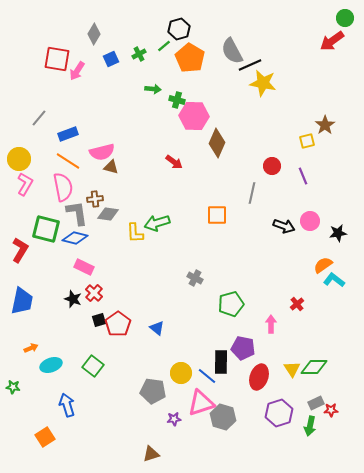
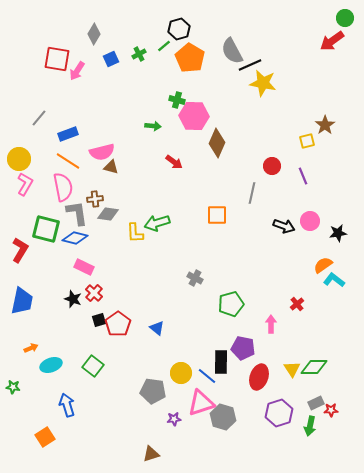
green arrow at (153, 89): moved 37 px down
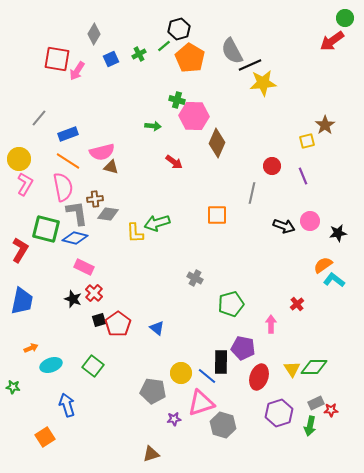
yellow star at (263, 83): rotated 16 degrees counterclockwise
gray hexagon at (223, 417): moved 8 px down
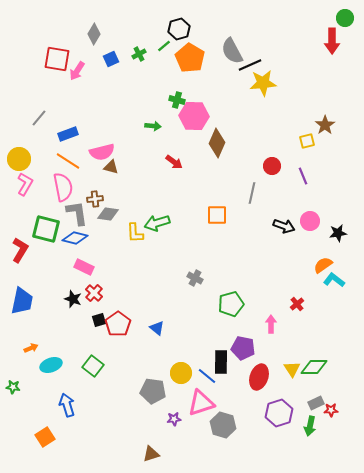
red arrow at (332, 41): rotated 55 degrees counterclockwise
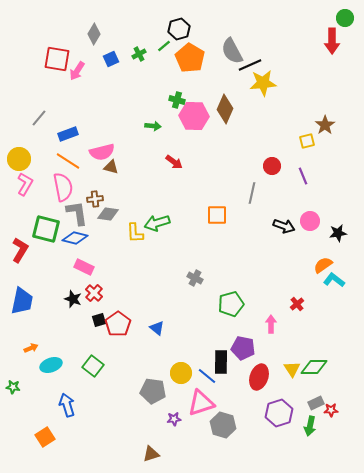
brown diamond at (217, 143): moved 8 px right, 34 px up
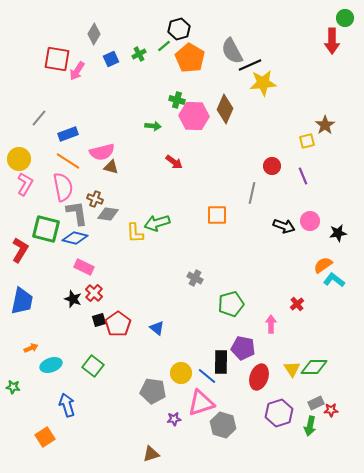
brown cross at (95, 199): rotated 28 degrees clockwise
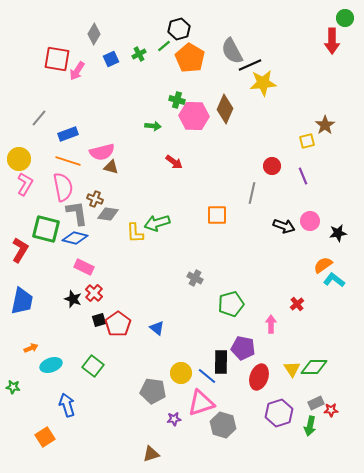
orange line at (68, 161): rotated 15 degrees counterclockwise
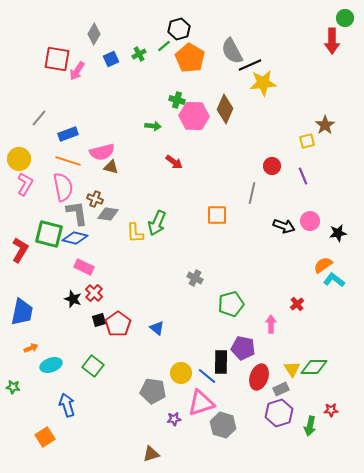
green arrow at (157, 223): rotated 50 degrees counterclockwise
green square at (46, 229): moved 3 px right, 5 px down
blue trapezoid at (22, 301): moved 11 px down
gray rectangle at (316, 403): moved 35 px left, 14 px up
